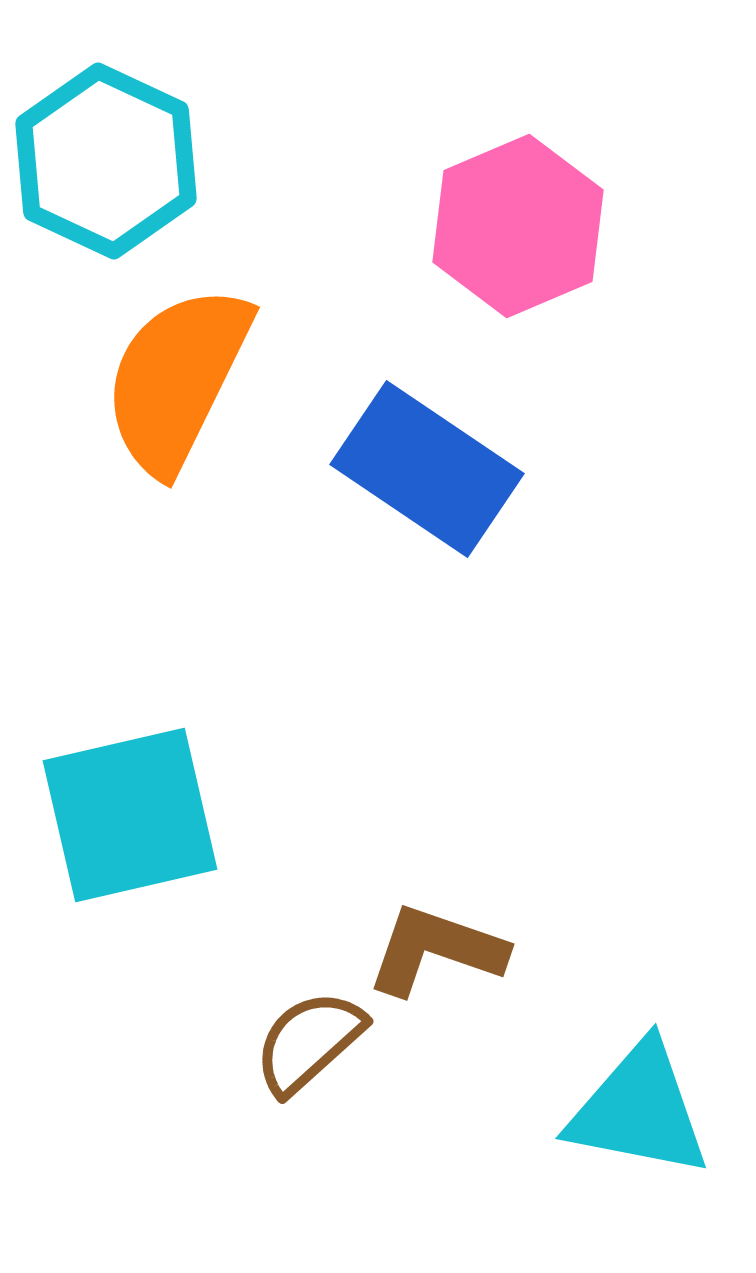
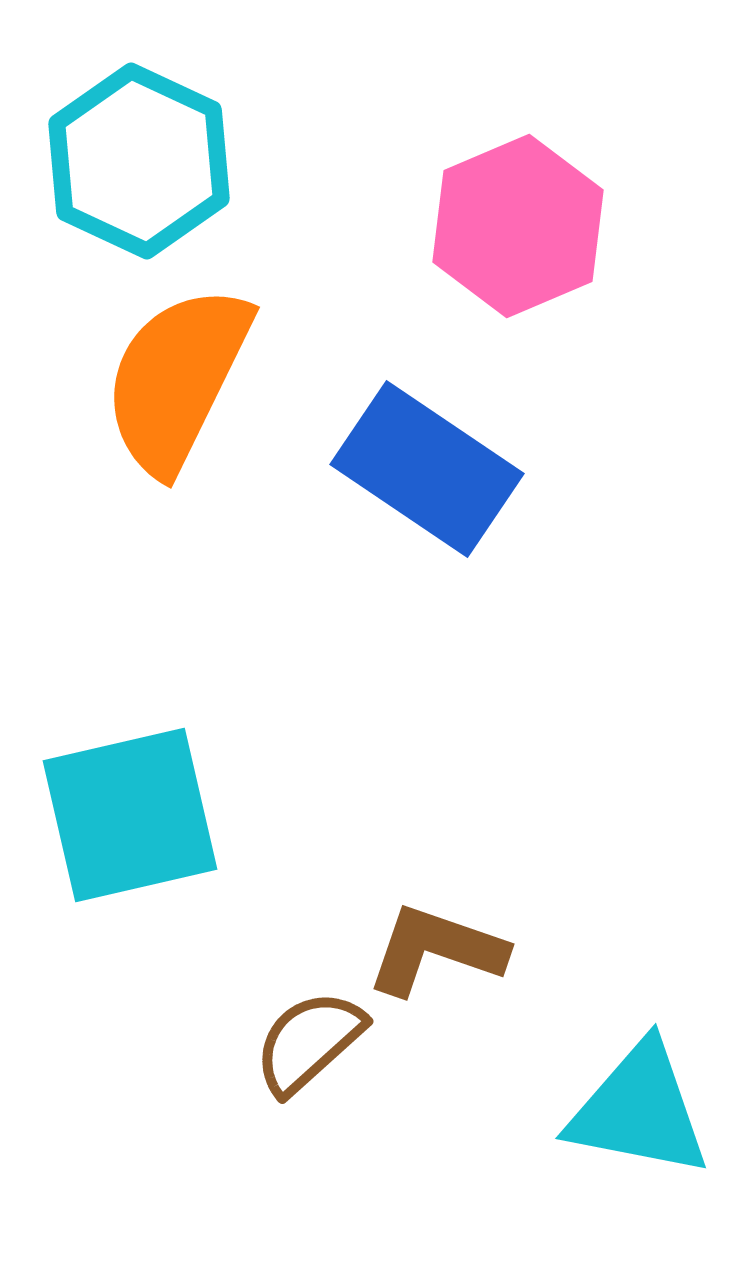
cyan hexagon: moved 33 px right
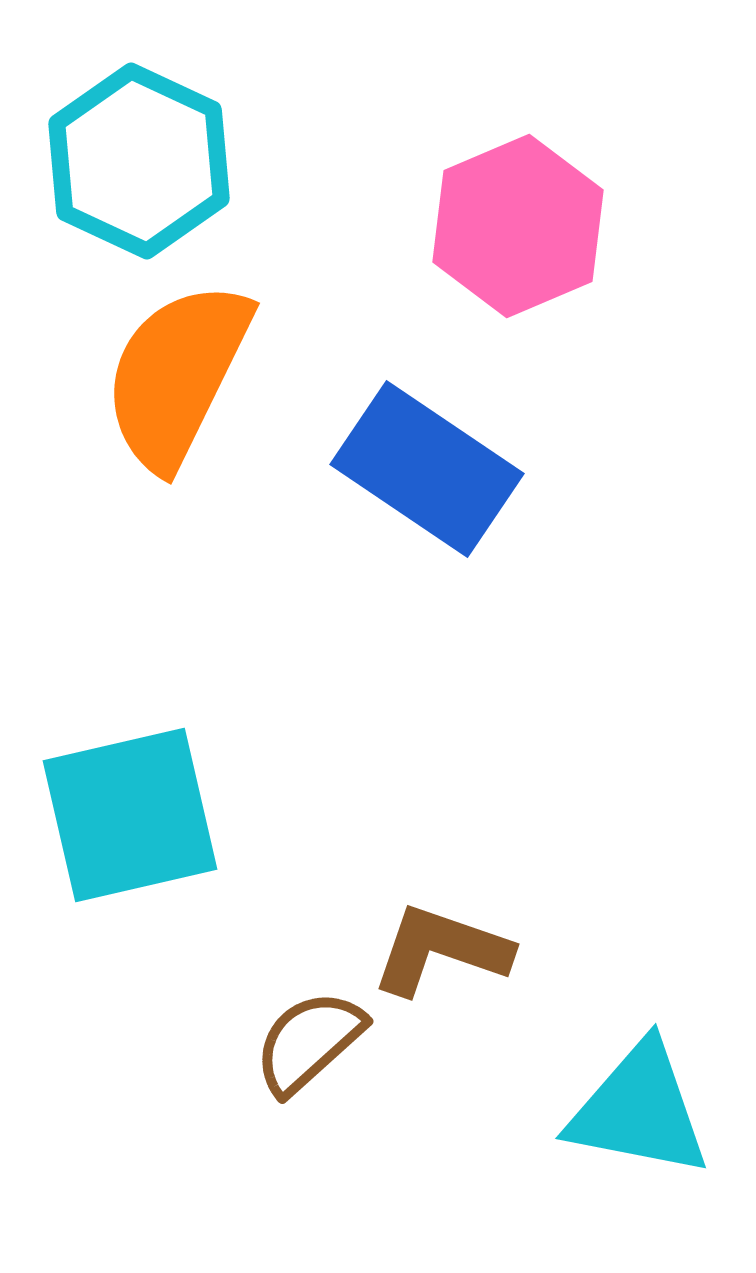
orange semicircle: moved 4 px up
brown L-shape: moved 5 px right
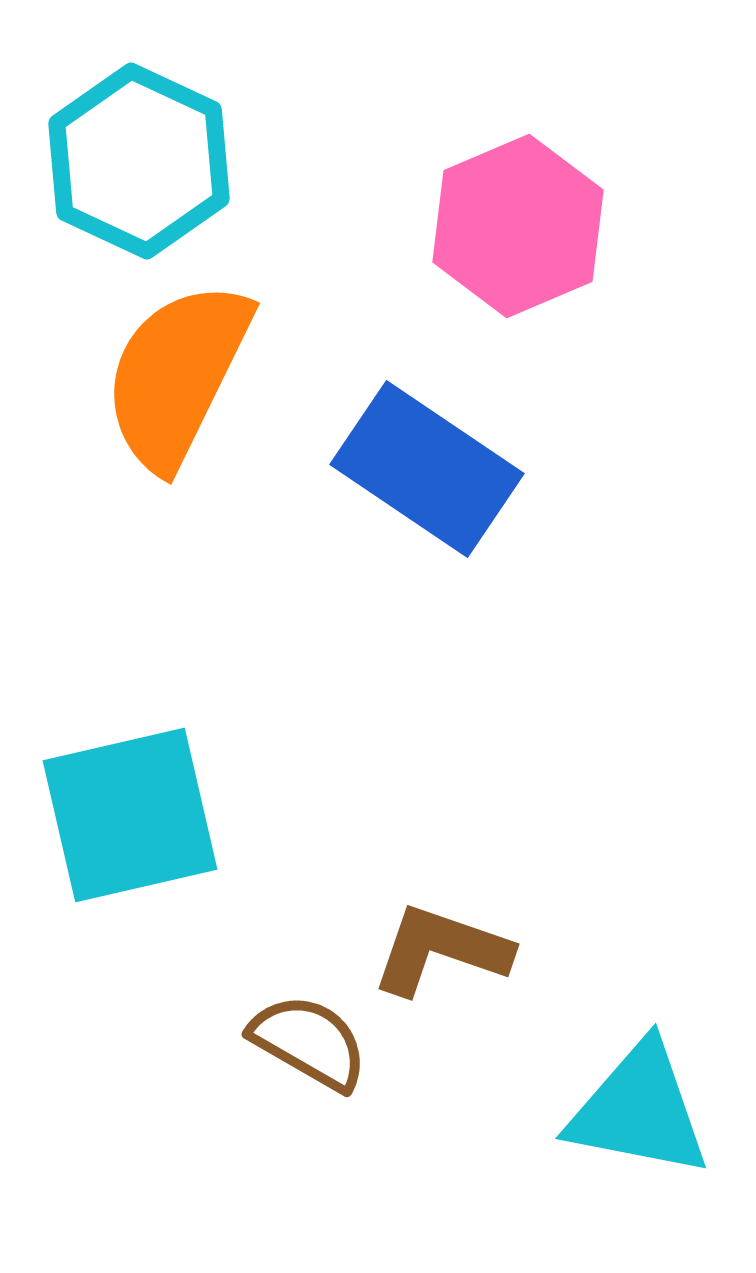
brown semicircle: rotated 72 degrees clockwise
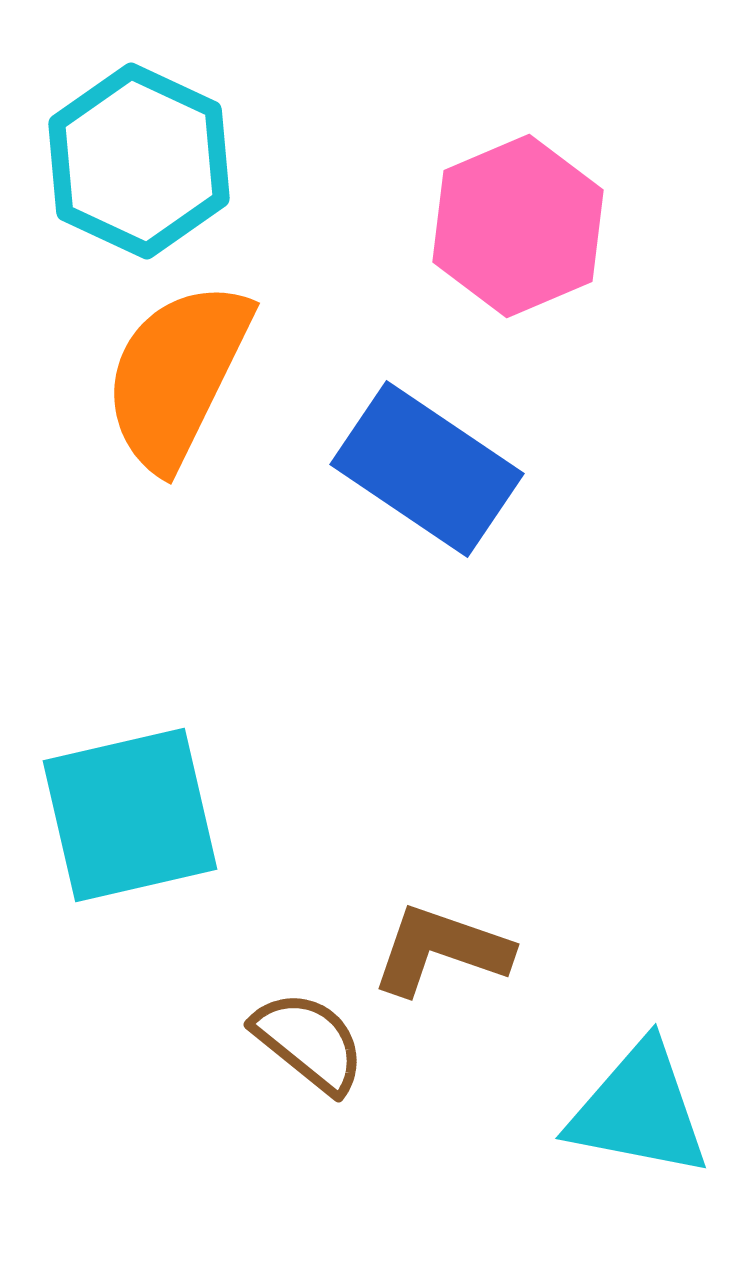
brown semicircle: rotated 9 degrees clockwise
